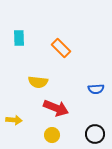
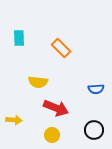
black circle: moved 1 px left, 4 px up
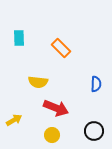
blue semicircle: moved 5 px up; rotated 84 degrees counterclockwise
yellow arrow: rotated 35 degrees counterclockwise
black circle: moved 1 px down
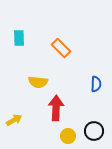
red arrow: rotated 110 degrees counterclockwise
yellow circle: moved 16 px right, 1 px down
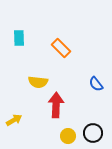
blue semicircle: rotated 140 degrees clockwise
red arrow: moved 3 px up
black circle: moved 1 px left, 2 px down
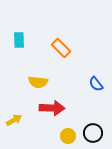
cyan rectangle: moved 2 px down
red arrow: moved 4 px left, 3 px down; rotated 90 degrees clockwise
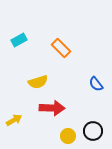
cyan rectangle: rotated 63 degrees clockwise
yellow semicircle: rotated 24 degrees counterclockwise
black circle: moved 2 px up
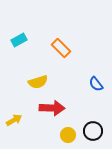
yellow circle: moved 1 px up
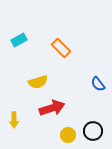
blue semicircle: moved 2 px right
red arrow: rotated 20 degrees counterclockwise
yellow arrow: rotated 119 degrees clockwise
